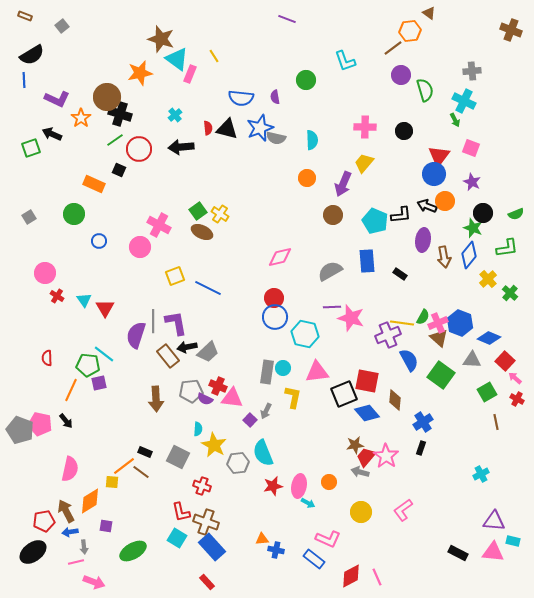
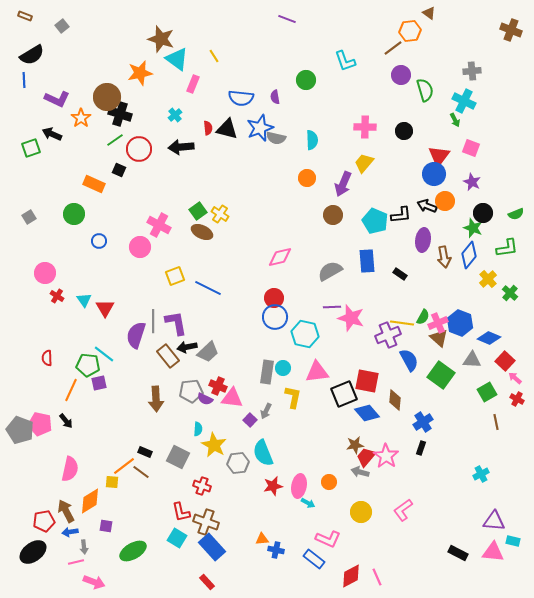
pink rectangle at (190, 74): moved 3 px right, 10 px down
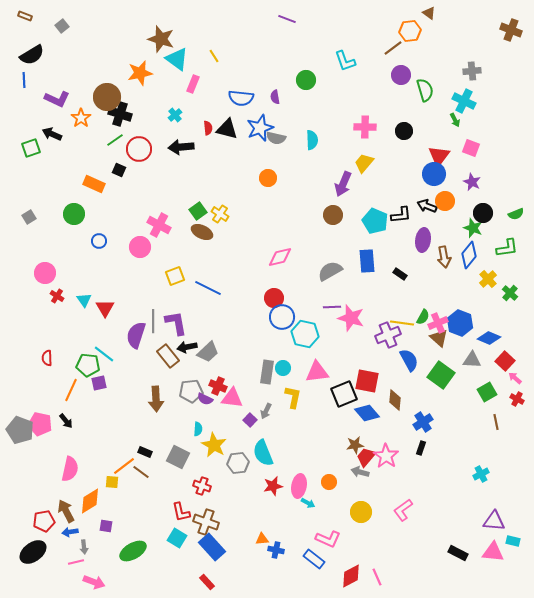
orange circle at (307, 178): moved 39 px left
blue circle at (275, 317): moved 7 px right
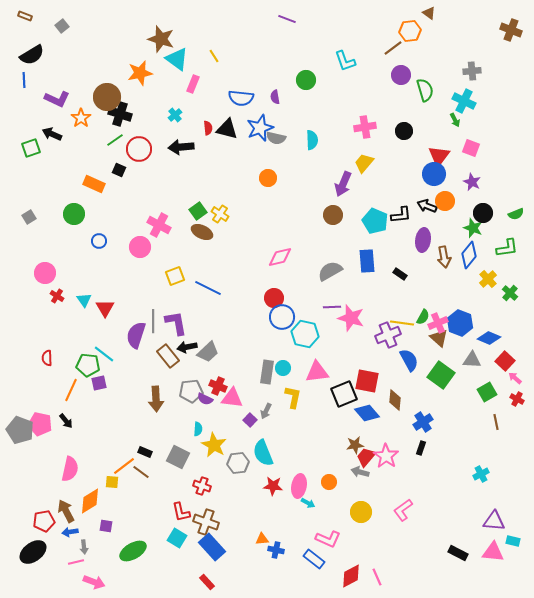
pink cross at (365, 127): rotated 10 degrees counterclockwise
red star at (273, 486): rotated 18 degrees clockwise
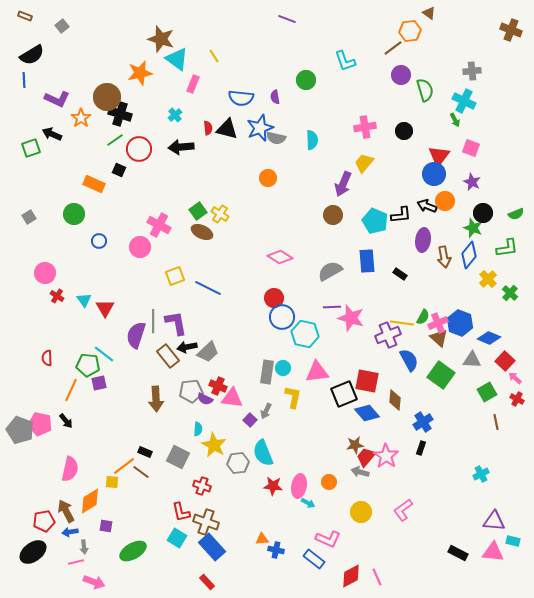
pink diamond at (280, 257): rotated 45 degrees clockwise
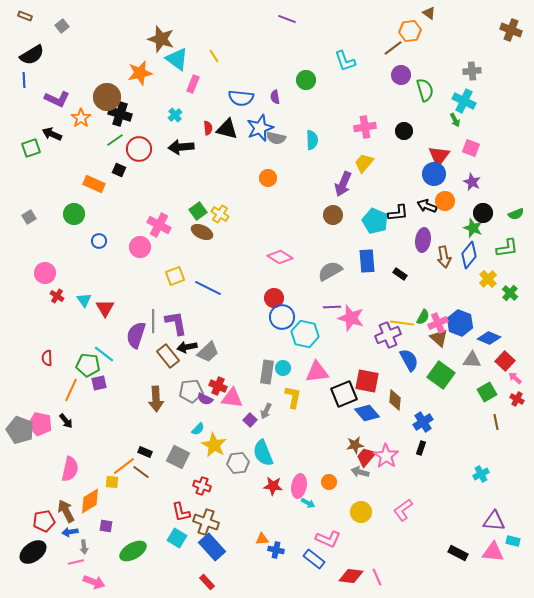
black L-shape at (401, 215): moved 3 px left, 2 px up
cyan semicircle at (198, 429): rotated 40 degrees clockwise
red diamond at (351, 576): rotated 35 degrees clockwise
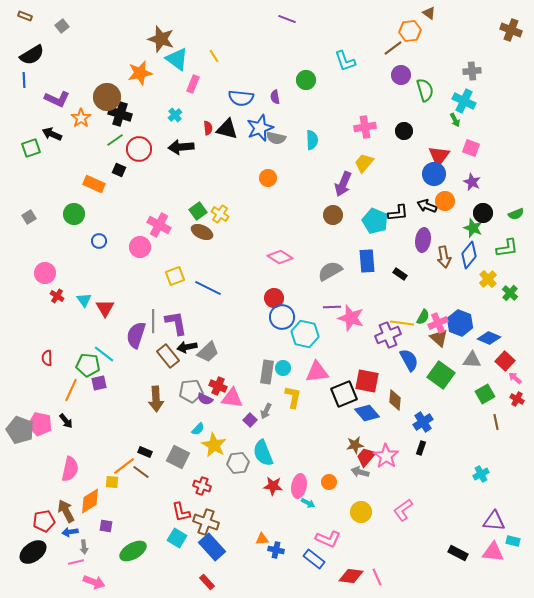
green square at (487, 392): moved 2 px left, 2 px down
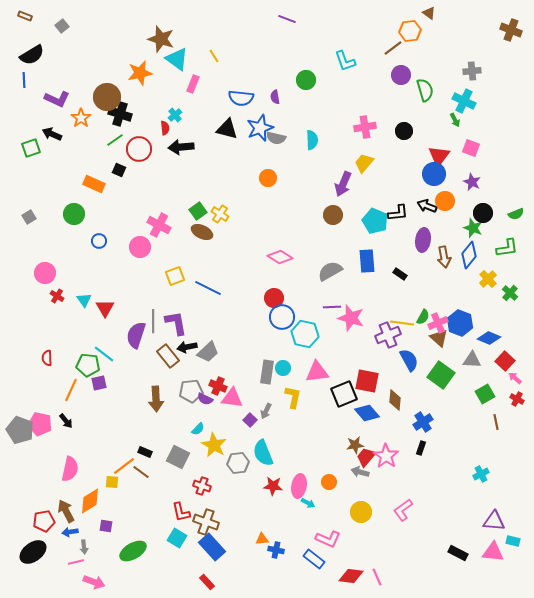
red semicircle at (208, 128): moved 43 px left
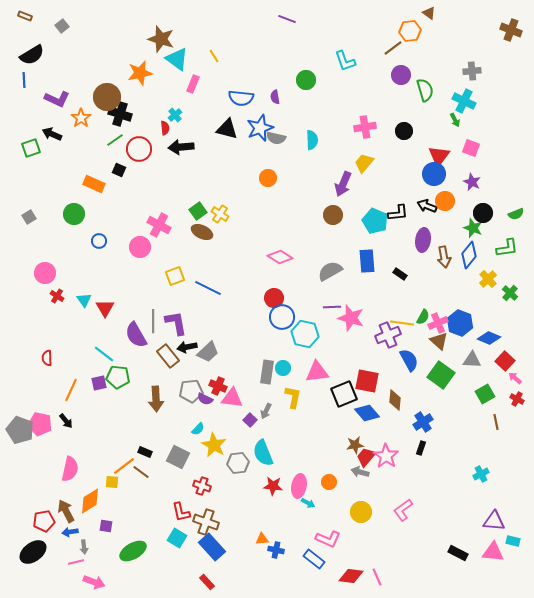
purple semicircle at (136, 335): rotated 48 degrees counterclockwise
brown triangle at (439, 338): moved 3 px down
green pentagon at (88, 365): moved 30 px right, 12 px down
